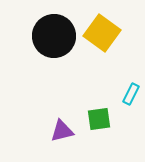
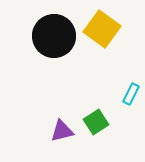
yellow square: moved 4 px up
green square: moved 3 px left, 3 px down; rotated 25 degrees counterclockwise
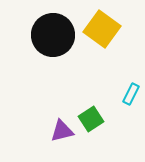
black circle: moved 1 px left, 1 px up
green square: moved 5 px left, 3 px up
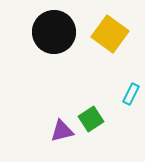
yellow square: moved 8 px right, 5 px down
black circle: moved 1 px right, 3 px up
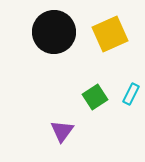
yellow square: rotated 30 degrees clockwise
green square: moved 4 px right, 22 px up
purple triangle: rotated 40 degrees counterclockwise
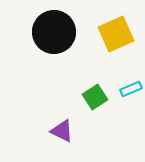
yellow square: moved 6 px right
cyan rectangle: moved 5 px up; rotated 40 degrees clockwise
purple triangle: rotated 40 degrees counterclockwise
